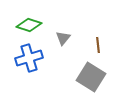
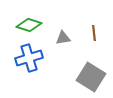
gray triangle: rotated 42 degrees clockwise
brown line: moved 4 px left, 12 px up
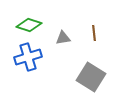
blue cross: moved 1 px left, 1 px up
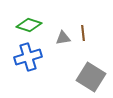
brown line: moved 11 px left
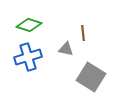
gray triangle: moved 3 px right, 11 px down; rotated 21 degrees clockwise
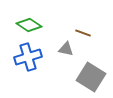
green diamond: rotated 15 degrees clockwise
brown line: rotated 63 degrees counterclockwise
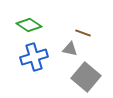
gray triangle: moved 4 px right
blue cross: moved 6 px right
gray square: moved 5 px left; rotated 8 degrees clockwise
